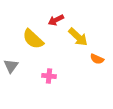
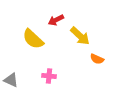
yellow arrow: moved 2 px right, 1 px up
gray triangle: moved 14 px down; rotated 42 degrees counterclockwise
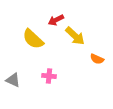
yellow arrow: moved 5 px left
gray triangle: moved 2 px right
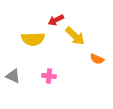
yellow semicircle: rotated 45 degrees counterclockwise
gray triangle: moved 4 px up
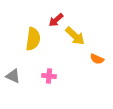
red arrow: rotated 14 degrees counterclockwise
yellow semicircle: rotated 80 degrees counterclockwise
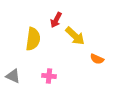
red arrow: rotated 21 degrees counterclockwise
